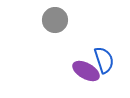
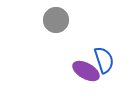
gray circle: moved 1 px right
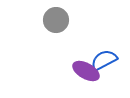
blue semicircle: rotated 100 degrees counterclockwise
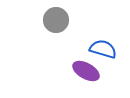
blue semicircle: moved 1 px left, 11 px up; rotated 44 degrees clockwise
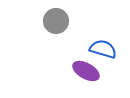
gray circle: moved 1 px down
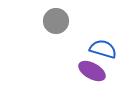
purple ellipse: moved 6 px right
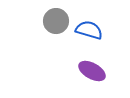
blue semicircle: moved 14 px left, 19 px up
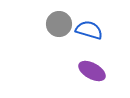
gray circle: moved 3 px right, 3 px down
